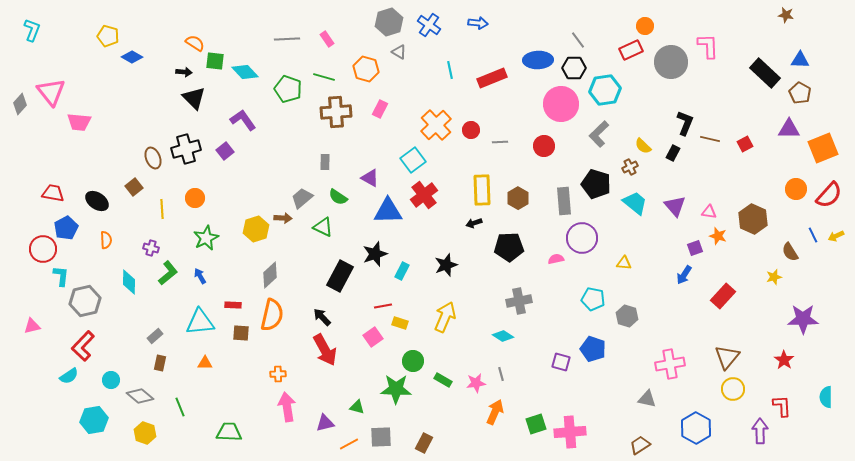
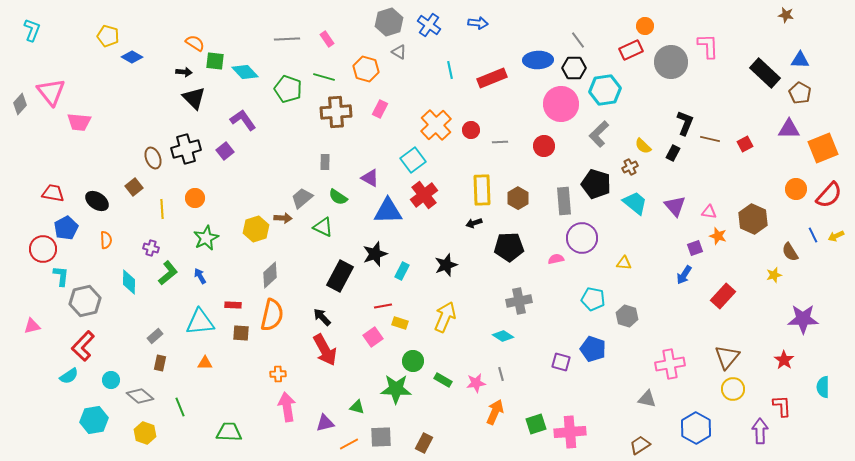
yellow star at (774, 277): moved 2 px up
cyan semicircle at (826, 397): moved 3 px left, 10 px up
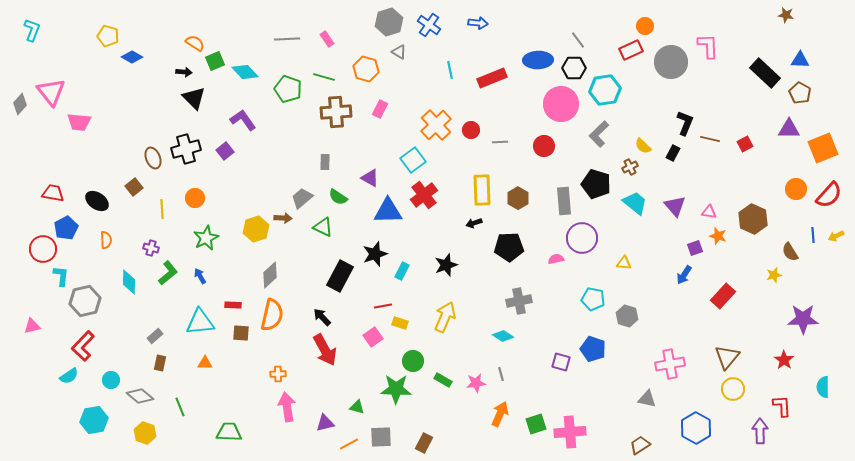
green square at (215, 61): rotated 30 degrees counterclockwise
blue line at (813, 235): rotated 21 degrees clockwise
orange arrow at (495, 412): moved 5 px right, 2 px down
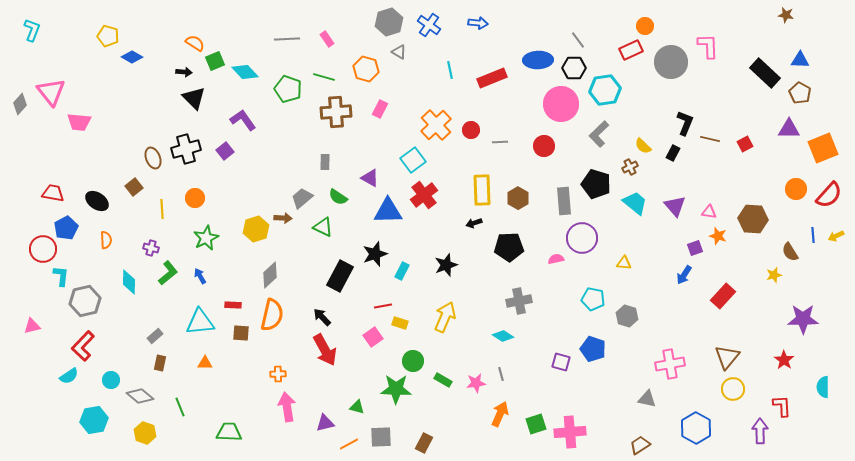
brown hexagon at (753, 219): rotated 20 degrees counterclockwise
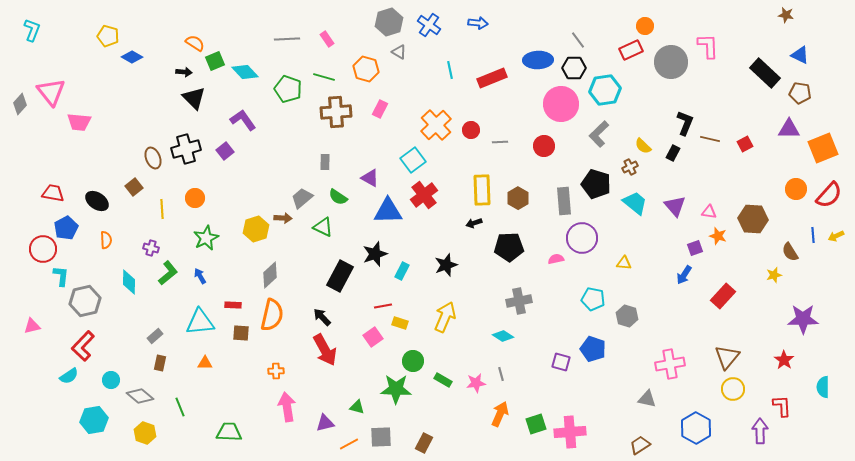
blue triangle at (800, 60): moved 5 px up; rotated 24 degrees clockwise
brown pentagon at (800, 93): rotated 20 degrees counterclockwise
orange cross at (278, 374): moved 2 px left, 3 px up
